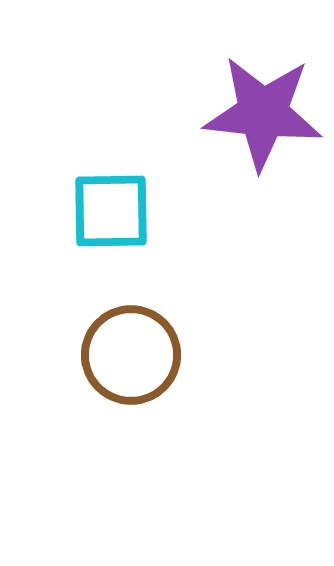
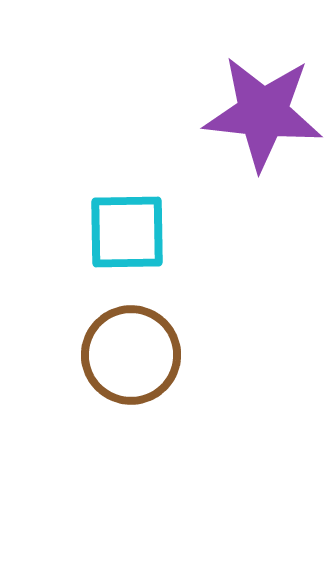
cyan square: moved 16 px right, 21 px down
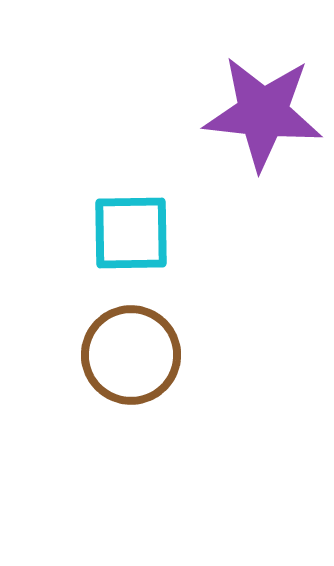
cyan square: moved 4 px right, 1 px down
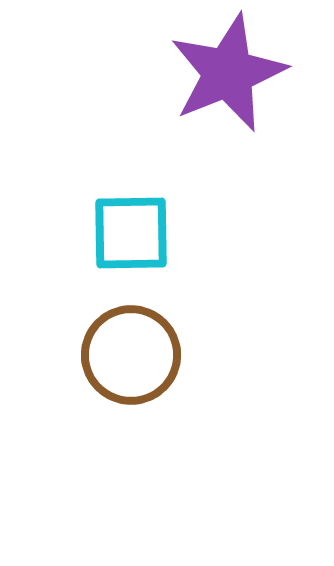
purple star: moved 35 px left, 40 px up; rotated 28 degrees counterclockwise
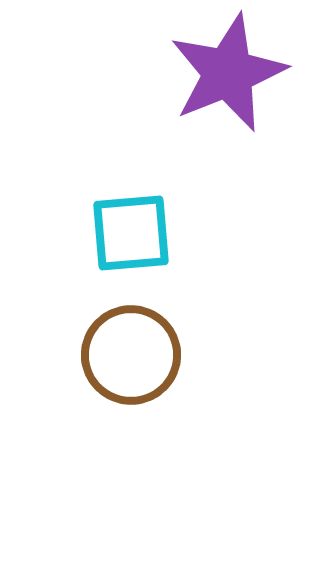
cyan square: rotated 4 degrees counterclockwise
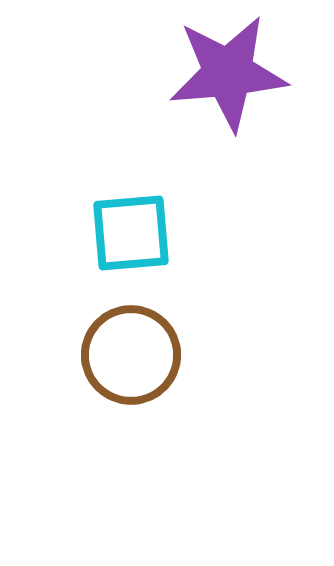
purple star: rotated 17 degrees clockwise
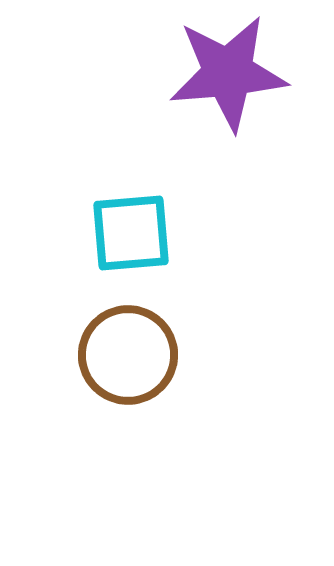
brown circle: moved 3 px left
